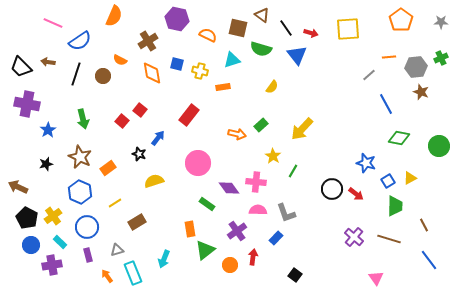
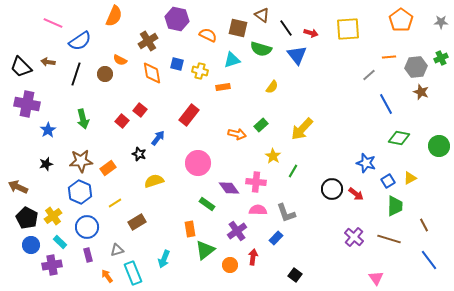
brown circle at (103, 76): moved 2 px right, 2 px up
brown star at (80, 157): moved 1 px right, 4 px down; rotated 30 degrees counterclockwise
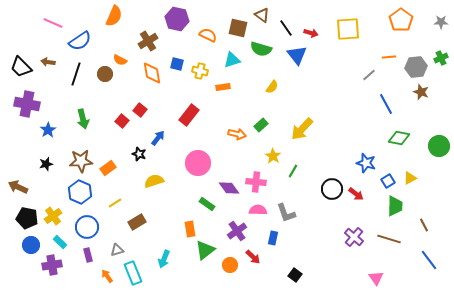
black pentagon at (27, 218): rotated 15 degrees counterclockwise
blue rectangle at (276, 238): moved 3 px left; rotated 32 degrees counterclockwise
red arrow at (253, 257): rotated 126 degrees clockwise
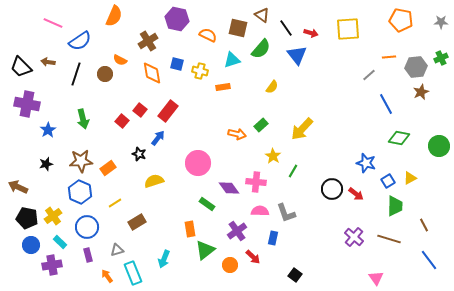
orange pentagon at (401, 20): rotated 25 degrees counterclockwise
green semicircle at (261, 49): rotated 65 degrees counterclockwise
brown star at (421, 92): rotated 28 degrees clockwise
red rectangle at (189, 115): moved 21 px left, 4 px up
pink semicircle at (258, 210): moved 2 px right, 1 px down
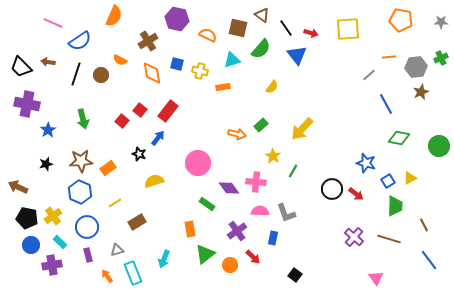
brown circle at (105, 74): moved 4 px left, 1 px down
green triangle at (205, 250): moved 4 px down
